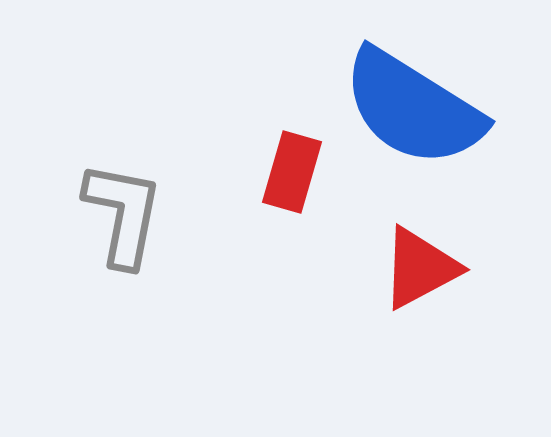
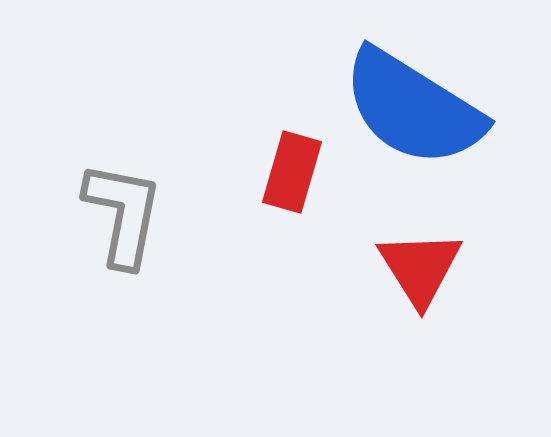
red triangle: rotated 34 degrees counterclockwise
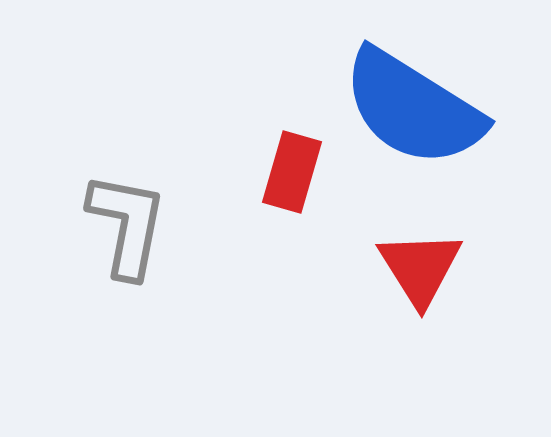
gray L-shape: moved 4 px right, 11 px down
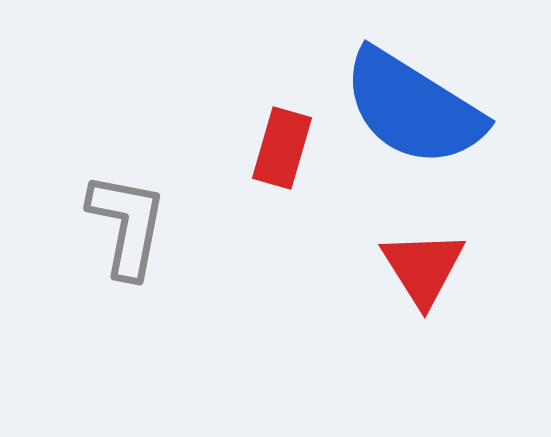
red rectangle: moved 10 px left, 24 px up
red triangle: moved 3 px right
